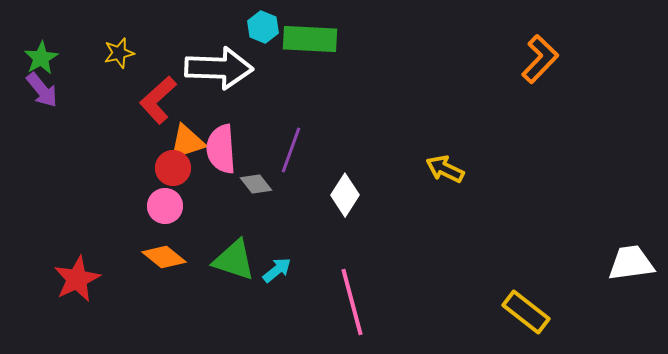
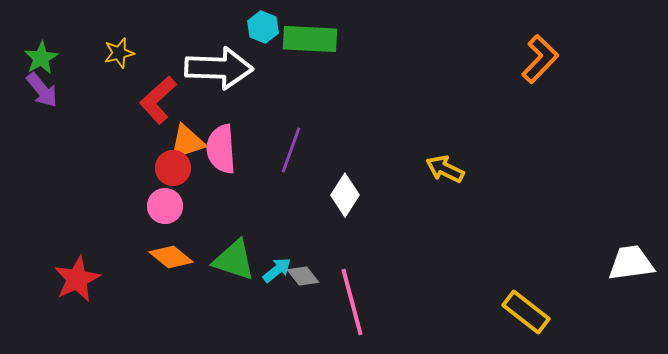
gray diamond: moved 47 px right, 92 px down
orange diamond: moved 7 px right
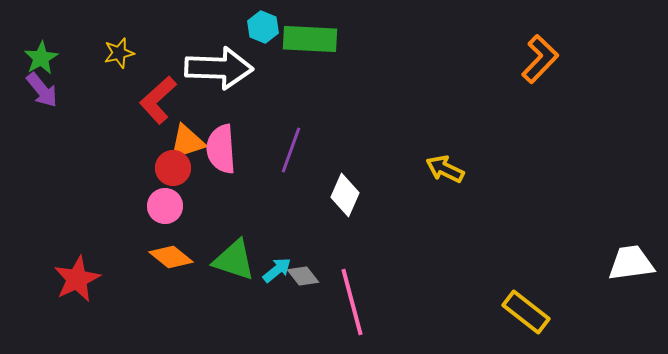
white diamond: rotated 9 degrees counterclockwise
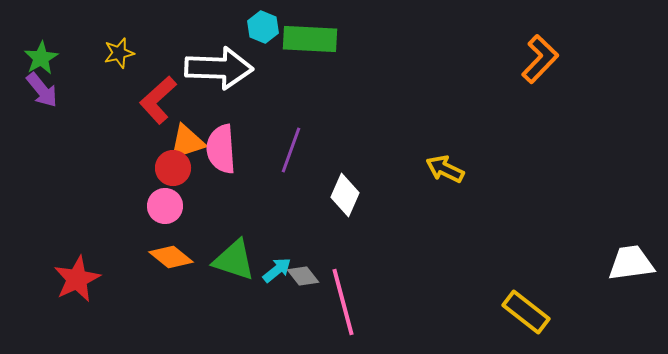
pink line: moved 9 px left
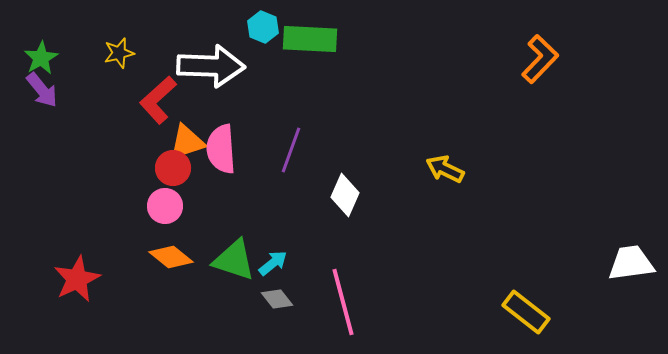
white arrow: moved 8 px left, 2 px up
cyan arrow: moved 4 px left, 7 px up
gray diamond: moved 26 px left, 23 px down
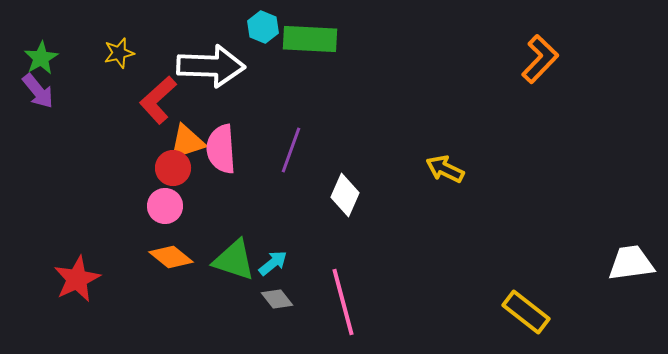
purple arrow: moved 4 px left, 1 px down
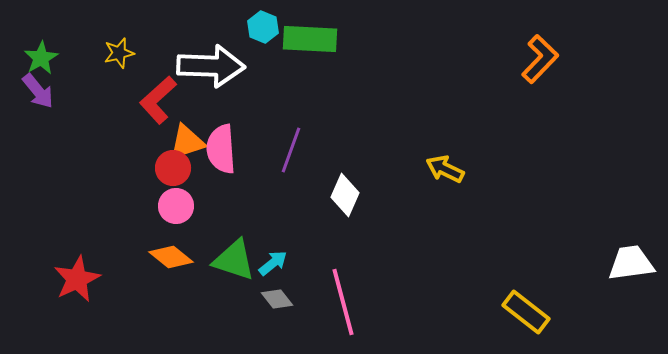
pink circle: moved 11 px right
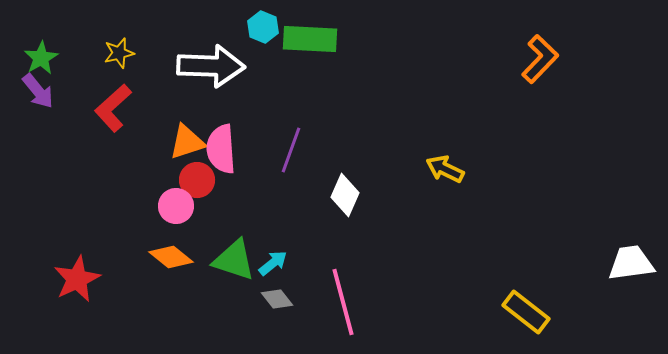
red L-shape: moved 45 px left, 8 px down
red circle: moved 24 px right, 12 px down
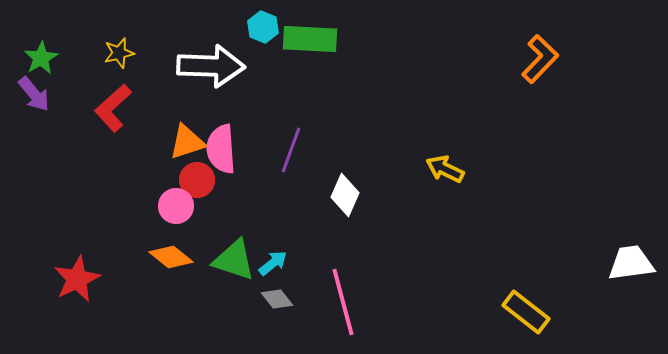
purple arrow: moved 4 px left, 3 px down
